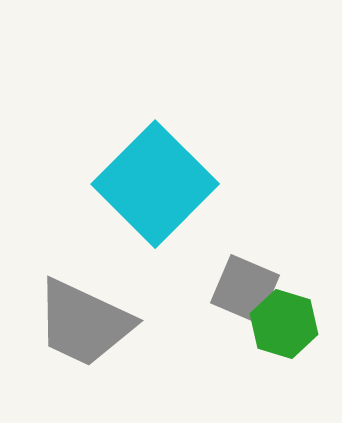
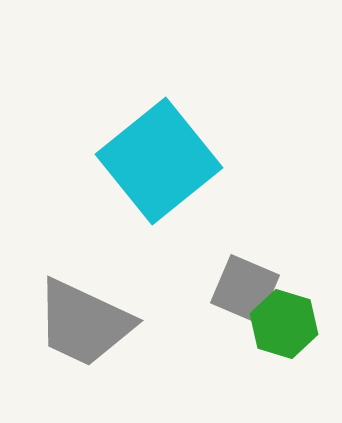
cyan square: moved 4 px right, 23 px up; rotated 6 degrees clockwise
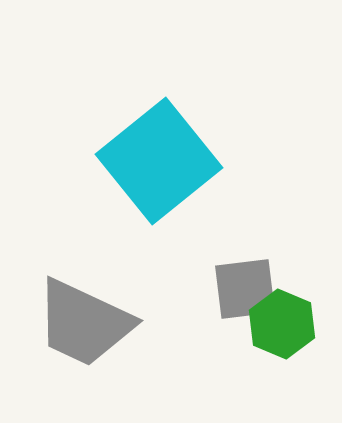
gray square: rotated 30 degrees counterclockwise
green hexagon: moved 2 px left; rotated 6 degrees clockwise
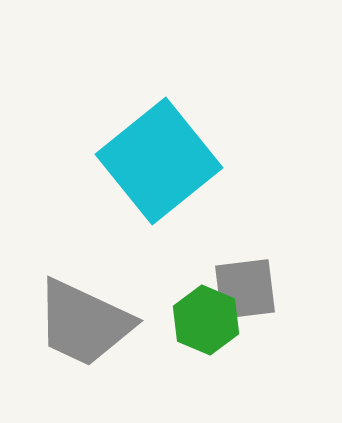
green hexagon: moved 76 px left, 4 px up
